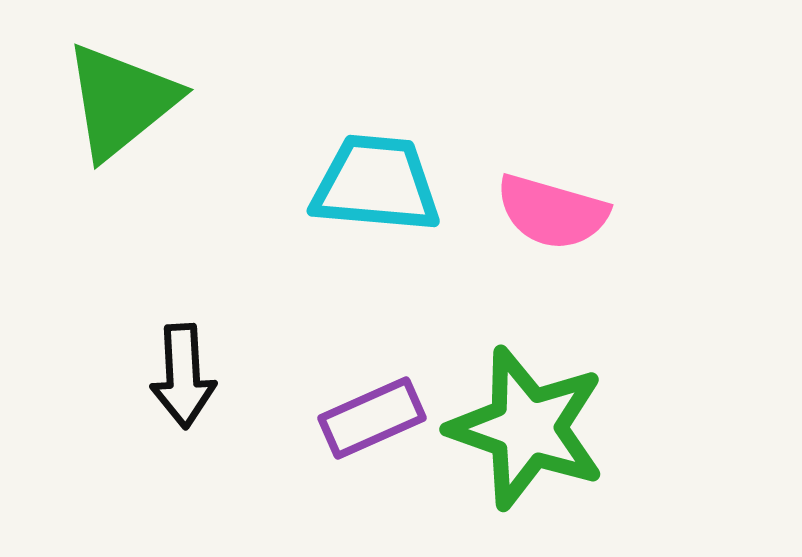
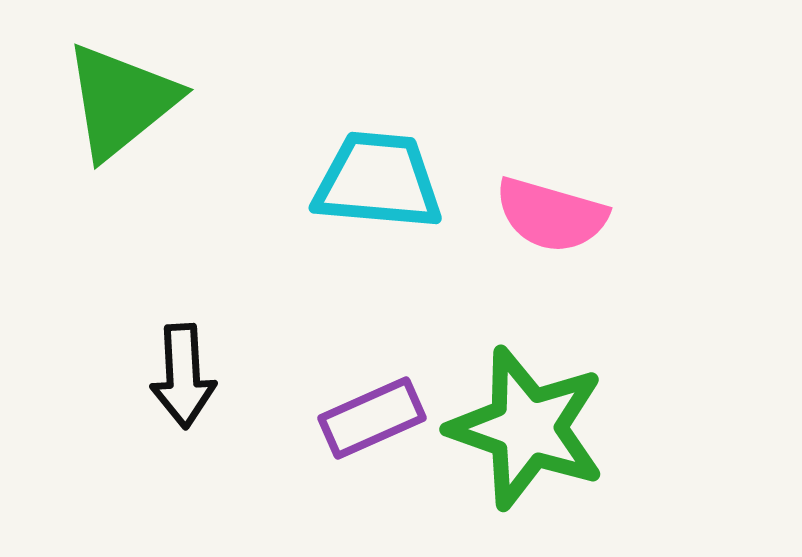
cyan trapezoid: moved 2 px right, 3 px up
pink semicircle: moved 1 px left, 3 px down
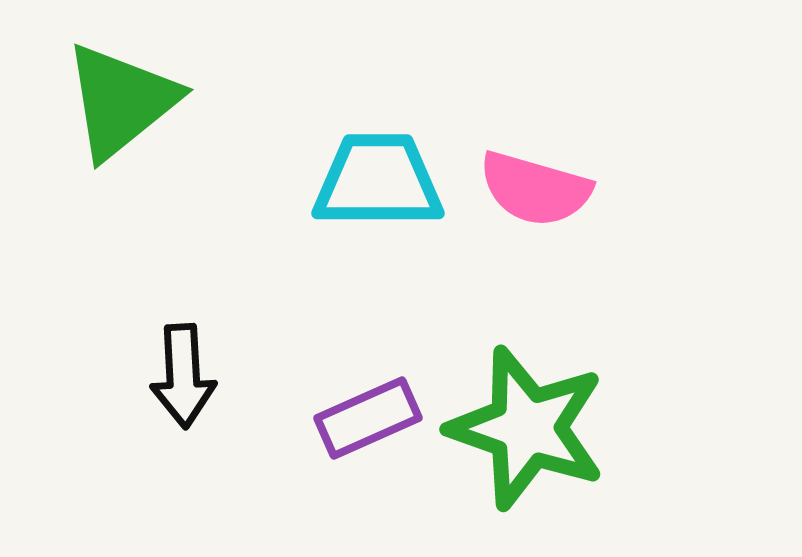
cyan trapezoid: rotated 5 degrees counterclockwise
pink semicircle: moved 16 px left, 26 px up
purple rectangle: moved 4 px left
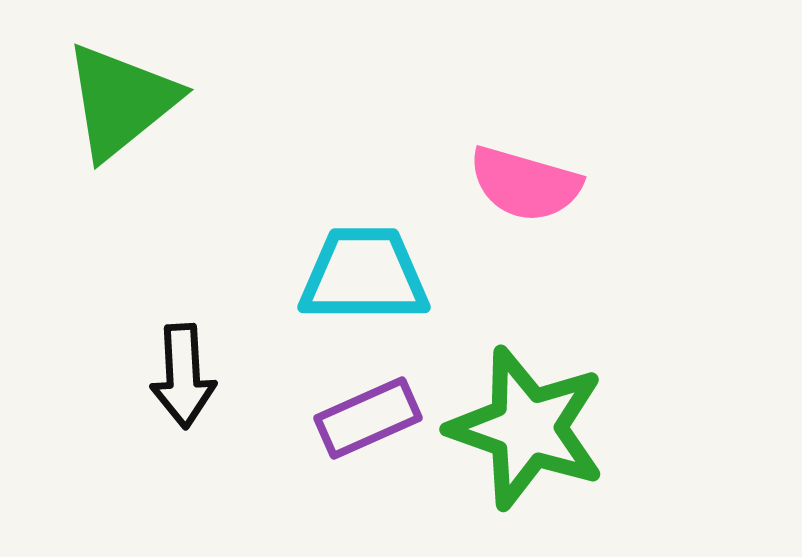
cyan trapezoid: moved 14 px left, 94 px down
pink semicircle: moved 10 px left, 5 px up
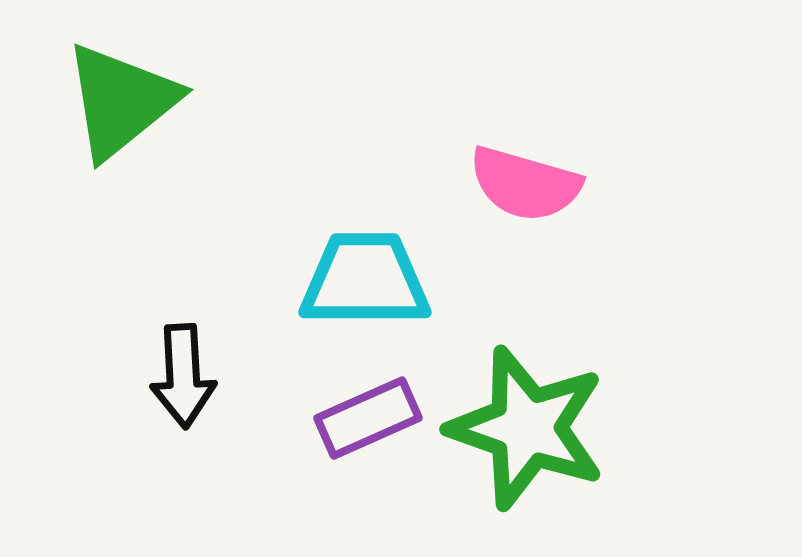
cyan trapezoid: moved 1 px right, 5 px down
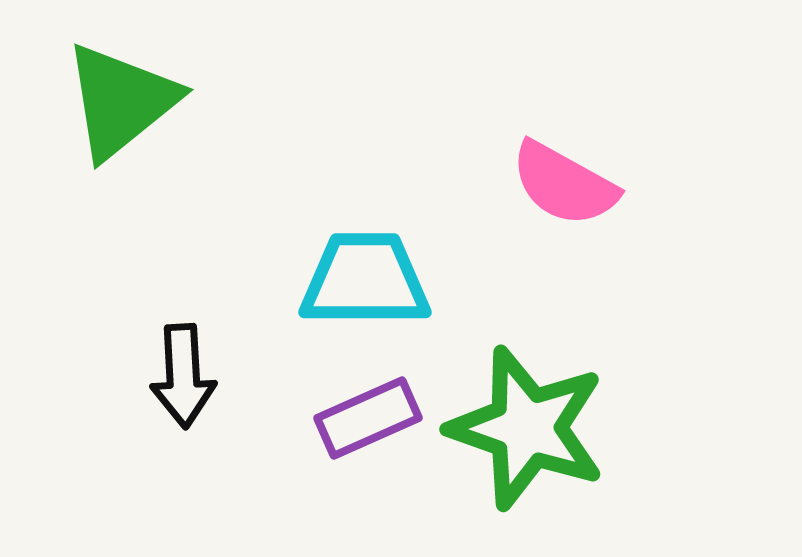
pink semicircle: moved 39 px right; rotated 13 degrees clockwise
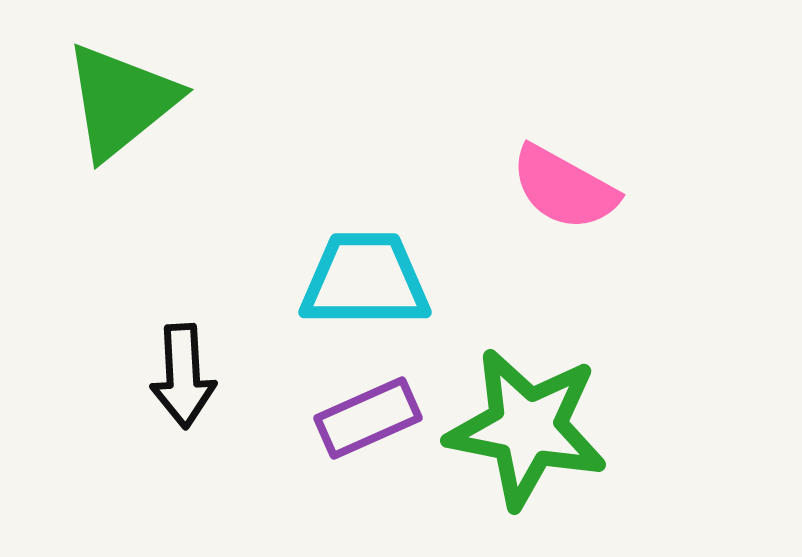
pink semicircle: moved 4 px down
green star: rotated 8 degrees counterclockwise
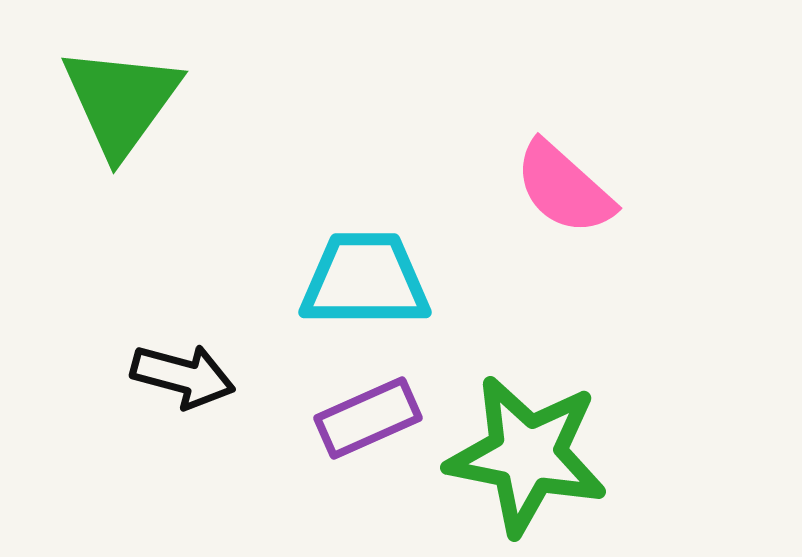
green triangle: rotated 15 degrees counterclockwise
pink semicircle: rotated 13 degrees clockwise
black arrow: rotated 72 degrees counterclockwise
green star: moved 27 px down
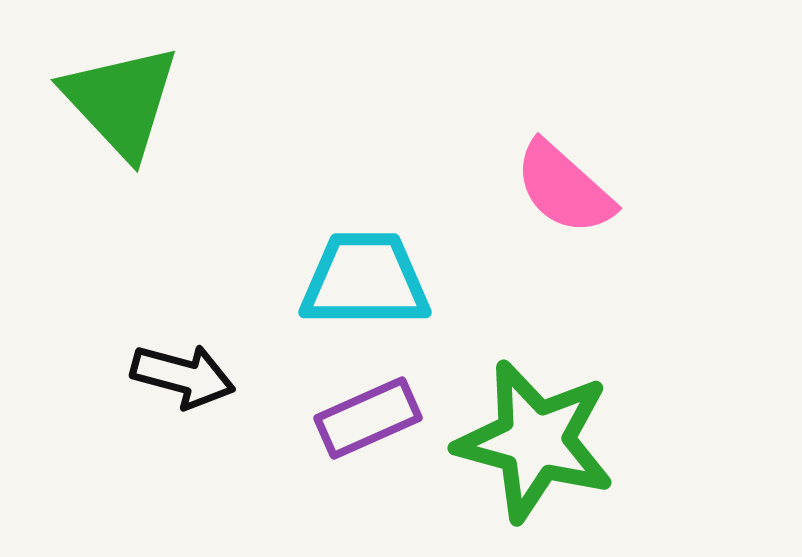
green triangle: rotated 19 degrees counterclockwise
green star: moved 8 px right, 14 px up; rotated 4 degrees clockwise
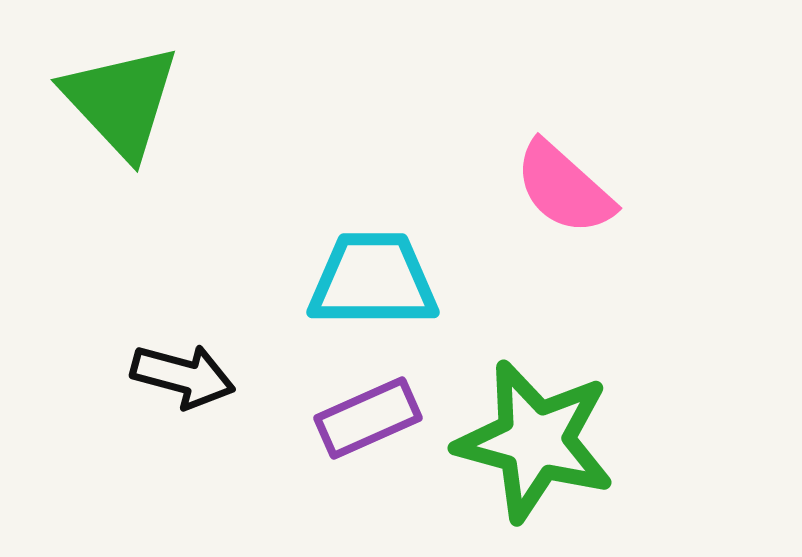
cyan trapezoid: moved 8 px right
